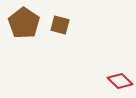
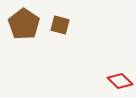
brown pentagon: moved 1 px down
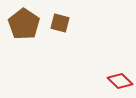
brown square: moved 2 px up
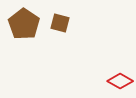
red diamond: rotated 15 degrees counterclockwise
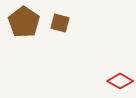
brown pentagon: moved 2 px up
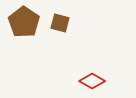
red diamond: moved 28 px left
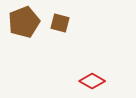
brown pentagon: rotated 16 degrees clockwise
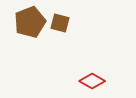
brown pentagon: moved 6 px right
